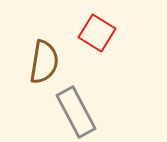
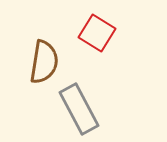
gray rectangle: moved 3 px right, 3 px up
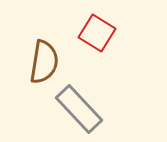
gray rectangle: rotated 15 degrees counterclockwise
